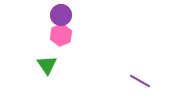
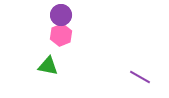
green triangle: moved 1 px right, 1 px down; rotated 45 degrees counterclockwise
purple line: moved 4 px up
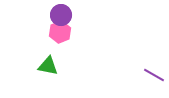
pink hexagon: moved 1 px left, 3 px up
purple line: moved 14 px right, 2 px up
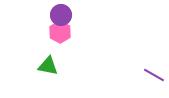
pink hexagon: rotated 10 degrees counterclockwise
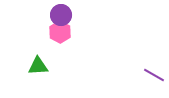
green triangle: moved 10 px left; rotated 15 degrees counterclockwise
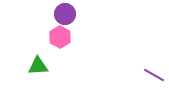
purple circle: moved 4 px right, 1 px up
pink hexagon: moved 5 px down
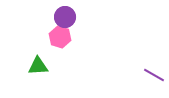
purple circle: moved 3 px down
pink hexagon: rotated 10 degrees counterclockwise
